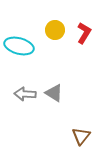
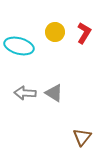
yellow circle: moved 2 px down
gray arrow: moved 1 px up
brown triangle: moved 1 px right, 1 px down
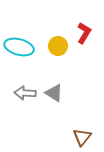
yellow circle: moved 3 px right, 14 px down
cyan ellipse: moved 1 px down
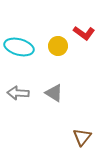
red L-shape: rotated 95 degrees clockwise
gray arrow: moved 7 px left
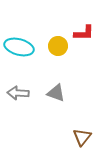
red L-shape: rotated 35 degrees counterclockwise
gray triangle: moved 2 px right; rotated 12 degrees counterclockwise
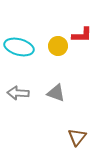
red L-shape: moved 2 px left, 2 px down
brown triangle: moved 5 px left
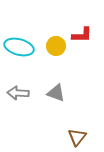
yellow circle: moved 2 px left
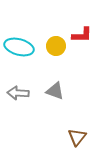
gray triangle: moved 1 px left, 2 px up
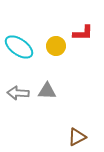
red L-shape: moved 1 px right, 2 px up
cyan ellipse: rotated 20 degrees clockwise
gray triangle: moved 8 px left; rotated 18 degrees counterclockwise
brown triangle: rotated 24 degrees clockwise
